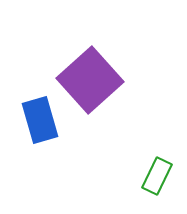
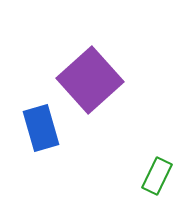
blue rectangle: moved 1 px right, 8 px down
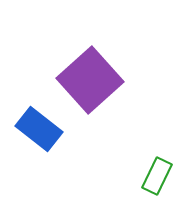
blue rectangle: moved 2 px left, 1 px down; rotated 36 degrees counterclockwise
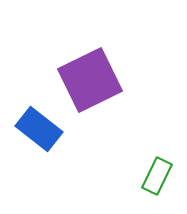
purple square: rotated 16 degrees clockwise
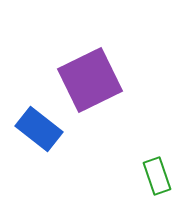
green rectangle: rotated 45 degrees counterclockwise
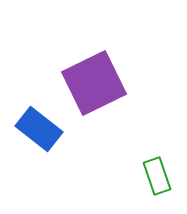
purple square: moved 4 px right, 3 px down
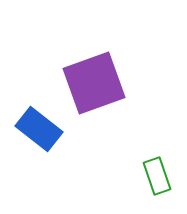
purple square: rotated 6 degrees clockwise
